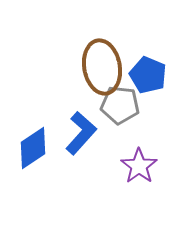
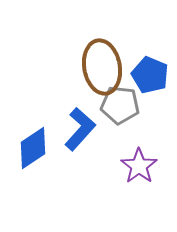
blue pentagon: moved 2 px right
blue L-shape: moved 1 px left, 4 px up
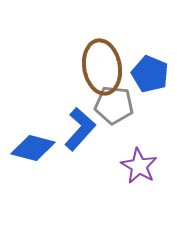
blue pentagon: moved 1 px up
gray pentagon: moved 6 px left
blue diamond: rotated 48 degrees clockwise
purple star: rotated 6 degrees counterclockwise
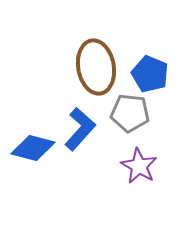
brown ellipse: moved 6 px left
gray pentagon: moved 16 px right, 8 px down
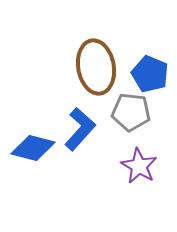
gray pentagon: moved 1 px right, 1 px up
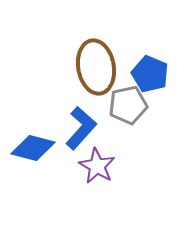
gray pentagon: moved 3 px left, 7 px up; rotated 18 degrees counterclockwise
blue L-shape: moved 1 px right, 1 px up
purple star: moved 42 px left
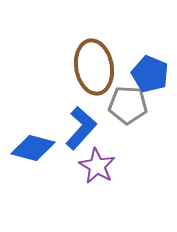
brown ellipse: moved 2 px left
gray pentagon: rotated 15 degrees clockwise
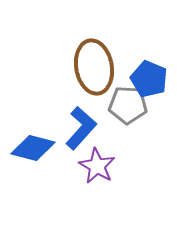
blue pentagon: moved 1 px left, 5 px down
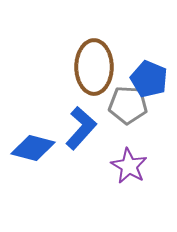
brown ellipse: rotated 10 degrees clockwise
purple star: moved 32 px right
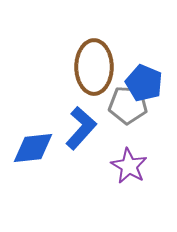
blue pentagon: moved 5 px left, 4 px down
blue diamond: rotated 21 degrees counterclockwise
